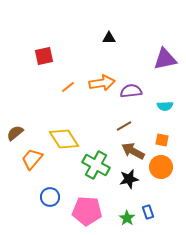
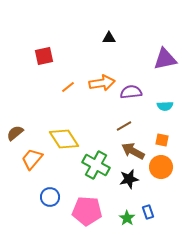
purple semicircle: moved 1 px down
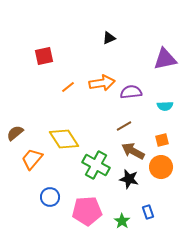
black triangle: rotated 24 degrees counterclockwise
orange square: rotated 24 degrees counterclockwise
black star: rotated 24 degrees clockwise
pink pentagon: rotated 8 degrees counterclockwise
green star: moved 5 px left, 3 px down
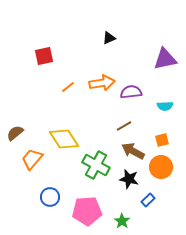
blue rectangle: moved 12 px up; rotated 64 degrees clockwise
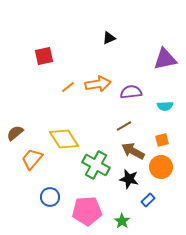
orange arrow: moved 4 px left, 1 px down
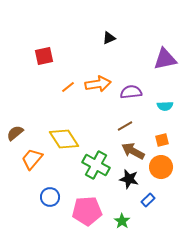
brown line: moved 1 px right
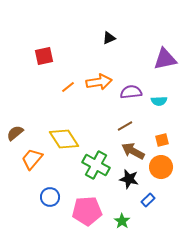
orange arrow: moved 1 px right, 2 px up
cyan semicircle: moved 6 px left, 5 px up
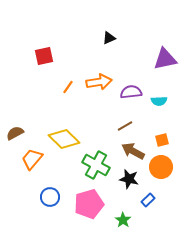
orange line: rotated 16 degrees counterclockwise
brown semicircle: rotated 12 degrees clockwise
yellow diamond: rotated 12 degrees counterclockwise
pink pentagon: moved 2 px right, 7 px up; rotated 12 degrees counterclockwise
green star: moved 1 px right, 1 px up
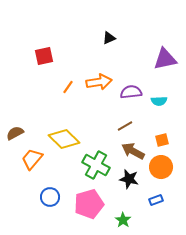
blue rectangle: moved 8 px right; rotated 24 degrees clockwise
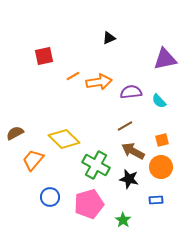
orange line: moved 5 px right, 11 px up; rotated 24 degrees clockwise
cyan semicircle: rotated 49 degrees clockwise
orange trapezoid: moved 1 px right, 1 px down
blue rectangle: rotated 16 degrees clockwise
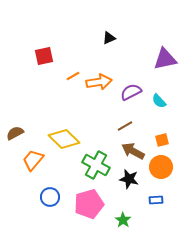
purple semicircle: rotated 20 degrees counterclockwise
